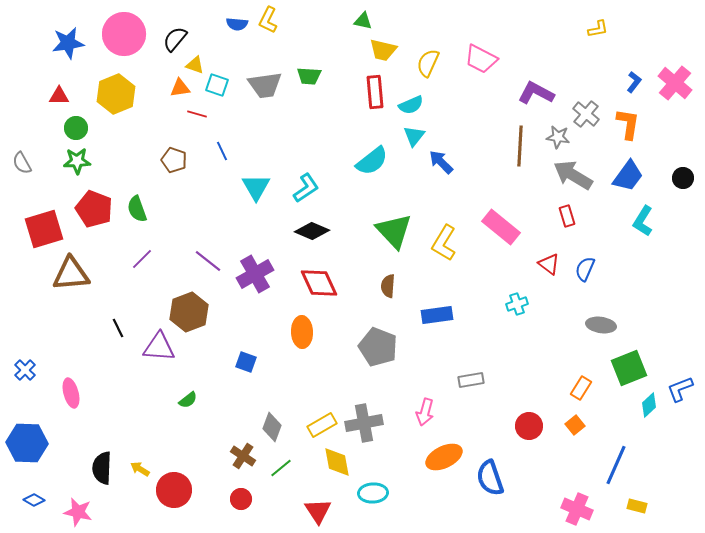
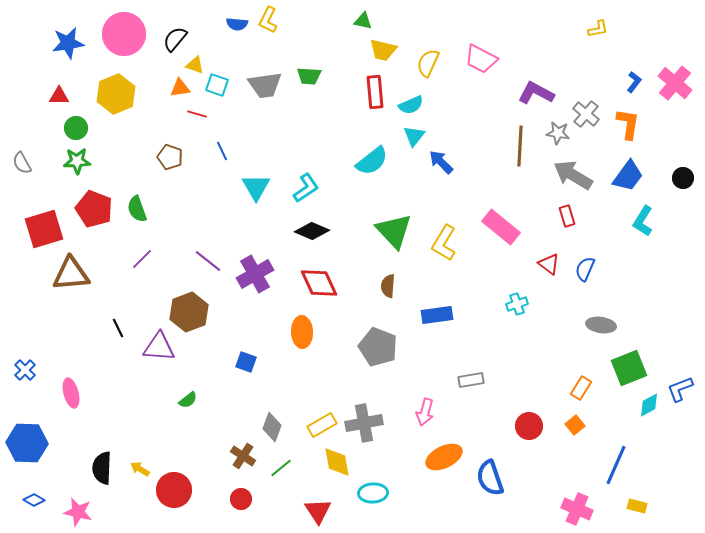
gray star at (558, 137): moved 4 px up
brown pentagon at (174, 160): moved 4 px left, 3 px up
cyan diamond at (649, 405): rotated 15 degrees clockwise
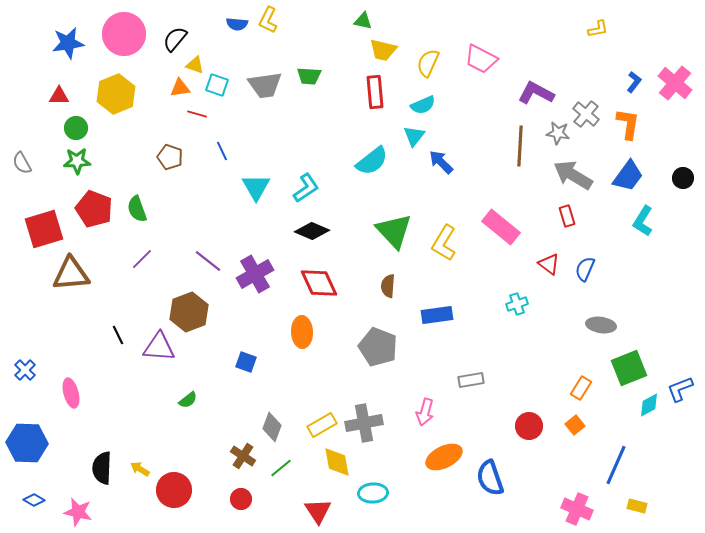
cyan semicircle at (411, 105): moved 12 px right
black line at (118, 328): moved 7 px down
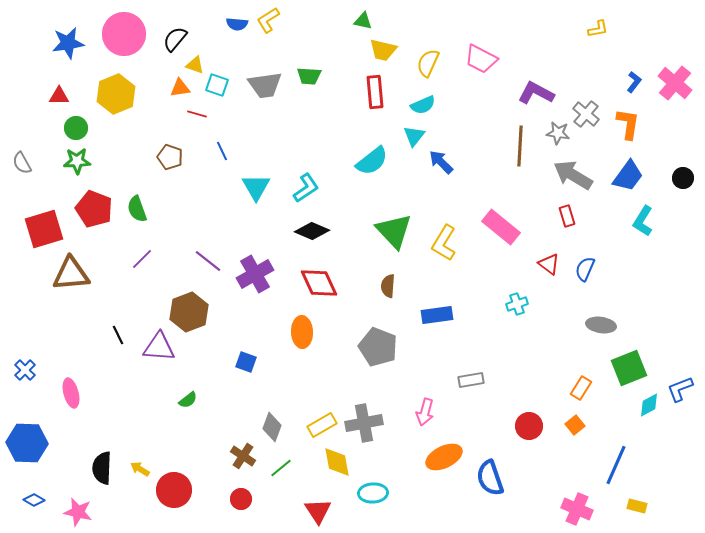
yellow L-shape at (268, 20): rotated 32 degrees clockwise
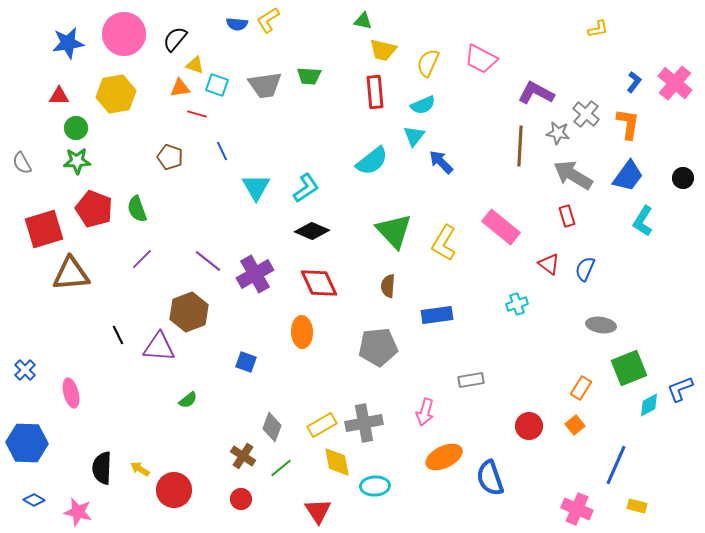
yellow hexagon at (116, 94): rotated 12 degrees clockwise
gray pentagon at (378, 347): rotated 27 degrees counterclockwise
cyan ellipse at (373, 493): moved 2 px right, 7 px up
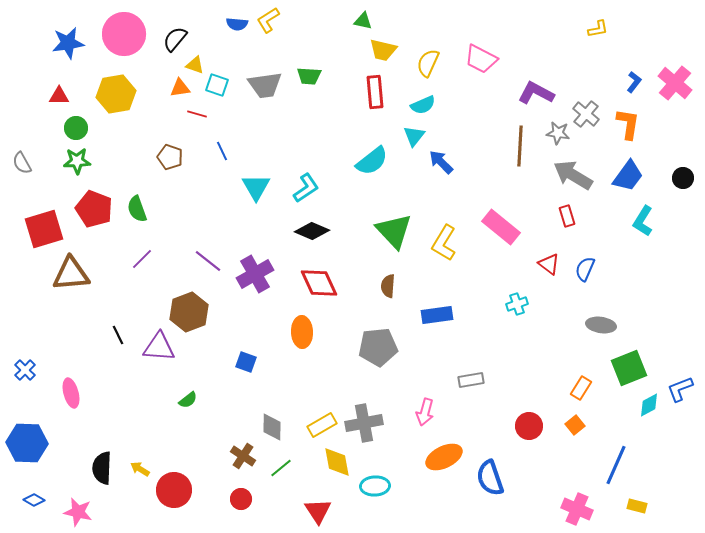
gray diamond at (272, 427): rotated 20 degrees counterclockwise
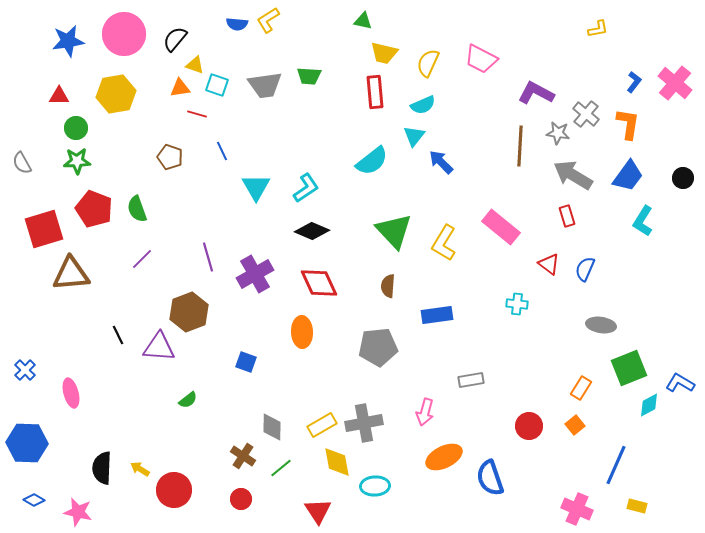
blue star at (68, 43): moved 2 px up
yellow trapezoid at (383, 50): moved 1 px right, 3 px down
purple line at (208, 261): moved 4 px up; rotated 36 degrees clockwise
cyan cross at (517, 304): rotated 25 degrees clockwise
blue L-shape at (680, 389): moved 6 px up; rotated 52 degrees clockwise
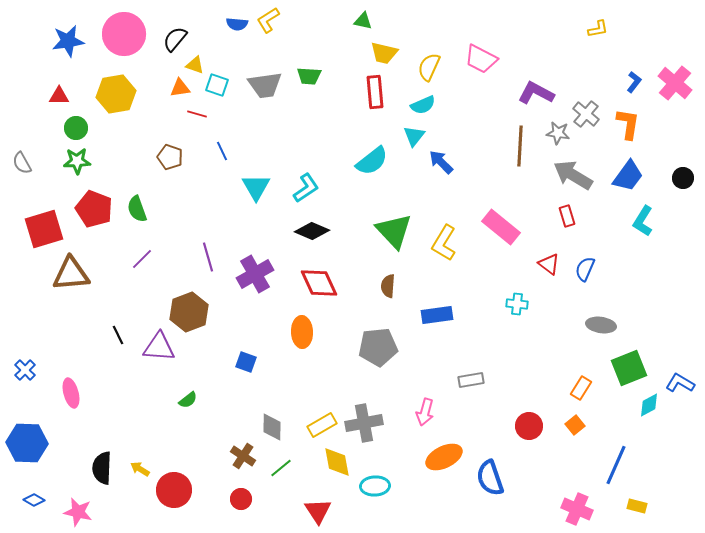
yellow semicircle at (428, 63): moved 1 px right, 4 px down
